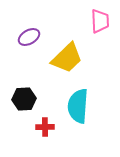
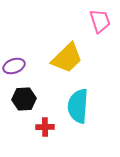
pink trapezoid: rotated 15 degrees counterclockwise
purple ellipse: moved 15 px left, 29 px down; rotated 10 degrees clockwise
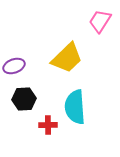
pink trapezoid: rotated 130 degrees counterclockwise
cyan semicircle: moved 3 px left, 1 px down; rotated 8 degrees counterclockwise
red cross: moved 3 px right, 2 px up
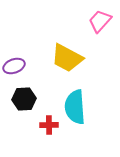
pink trapezoid: rotated 10 degrees clockwise
yellow trapezoid: rotated 72 degrees clockwise
red cross: moved 1 px right
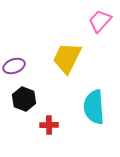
yellow trapezoid: rotated 88 degrees clockwise
black hexagon: rotated 25 degrees clockwise
cyan semicircle: moved 19 px right
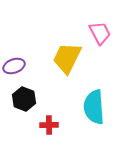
pink trapezoid: moved 12 px down; rotated 110 degrees clockwise
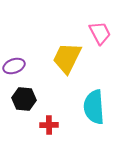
black hexagon: rotated 15 degrees counterclockwise
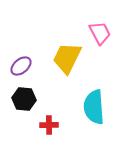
purple ellipse: moved 7 px right; rotated 20 degrees counterclockwise
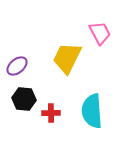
purple ellipse: moved 4 px left
cyan semicircle: moved 2 px left, 4 px down
red cross: moved 2 px right, 12 px up
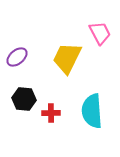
purple ellipse: moved 9 px up
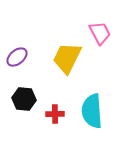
red cross: moved 4 px right, 1 px down
